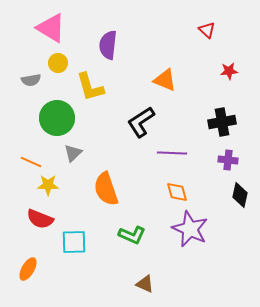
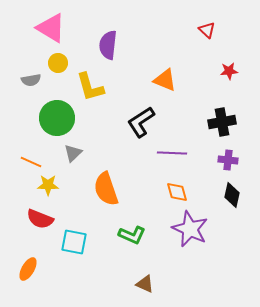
black diamond: moved 8 px left
cyan square: rotated 12 degrees clockwise
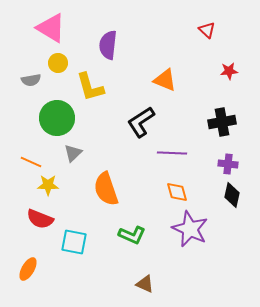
purple cross: moved 4 px down
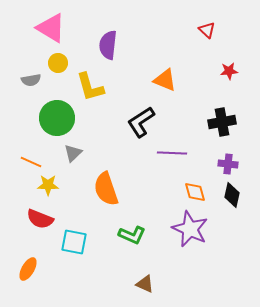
orange diamond: moved 18 px right
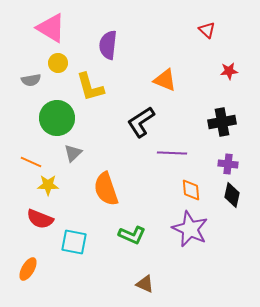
orange diamond: moved 4 px left, 2 px up; rotated 10 degrees clockwise
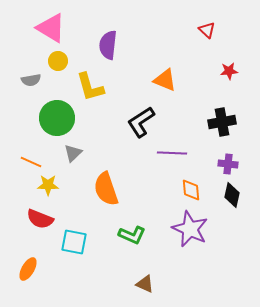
yellow circle: moved 2 px up
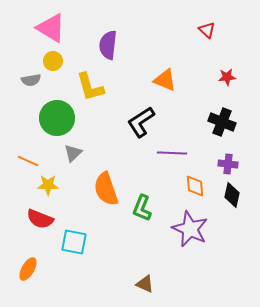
yellow circle: moved 5 px left
red star: moved 2 px left, 6 px down
black cross: rotated 32 degrees clockwise
orange line: moved 3 px left, 1 px up
orange diamond: moved 4 px right, 4 px up
green L-shape: moved 10 px right, 27 px up; rotated 88 degrees clockwise
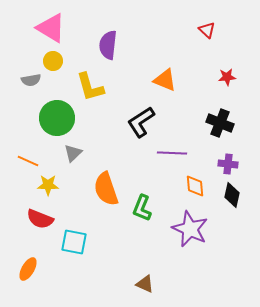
black cross: moved 2 px left, 1 px down
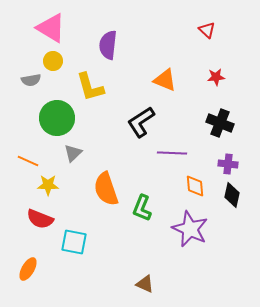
red star: moved 11 px left
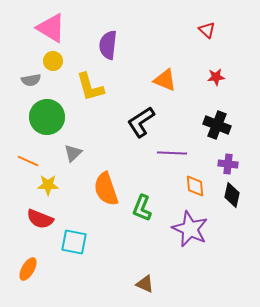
green circle: moved 10 px left, 1 px up
black cross: moved 3 px left, 2 px down
